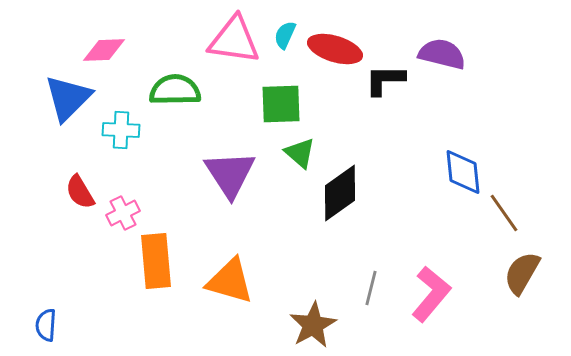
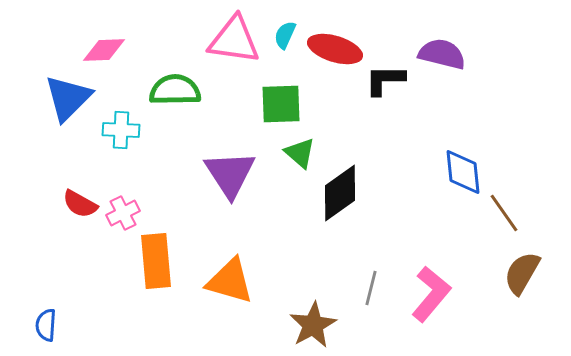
red semicircle: moved 12 px down; rotated 30 degrees counterclockwise
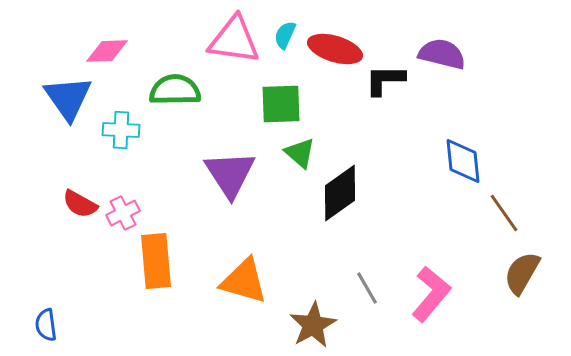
pink diamond: moved 3 px right, 1 px down
blue triangle: rotated 20 degrees counterclockwise
blue diamond: moved 11 px up
orange triangle: moved 14 px right
gray line: moved 4 px left; rotated 44 degrees counterclockwise
blue semicircle: rotated 12 degrees counterclockwise
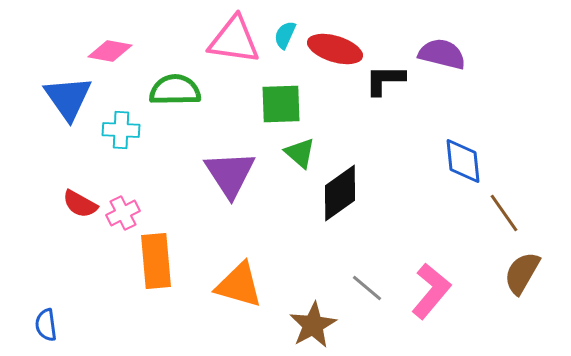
pink diamond: moved 3 px right; rotated 12 degrees clockwise
orange triangle: moved 5 px left, 4 px down
gray line: rotated 20 degrees counterclockwise
pink L-shape: moved 3 px up
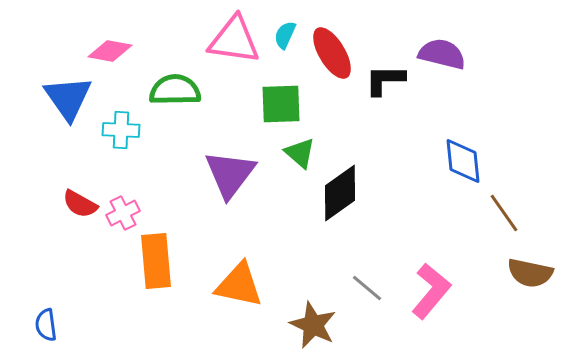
red ellipse: moved 3 px left, 4 px down; rotated 42 degrees clockwise
purple triangle: rotated 10 degrees clockwise
brown semicircle: moved 8 px right; rotated 108 degrees counterclockwise
orange triangle: rotated 4 degrees counterclockwise
brown star: rotated 18 degrees counterclockwise
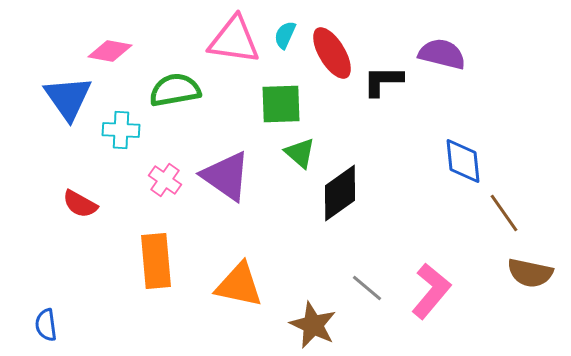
black L-shape: moved 2 px left, 1 px down
green semicircle: rotated 9 degrees counterclockwise
purple triangle: moved 4 px left, 2 px down; rotated 32 degrees counterclockwise
pink cross: moved 42 px right, 33 px up; rotated 28 degrees counterclockwise
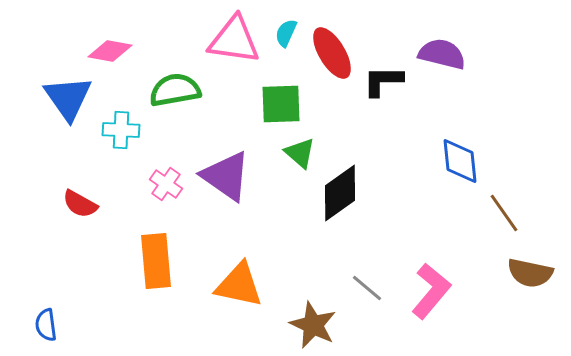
cyan semicircle: moved 1 px right, 2 px up
blue diamond: moved 3 px left
pink cross: moved 1 px right, 4 px down
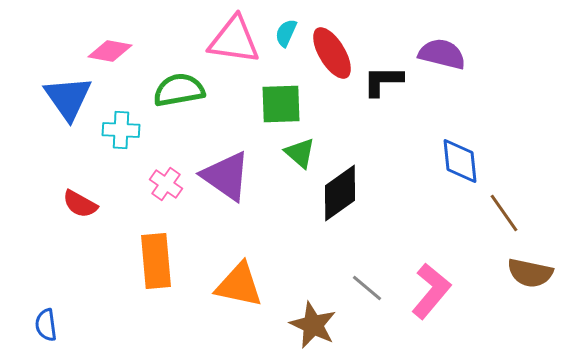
green semicircle: moved 4 px right
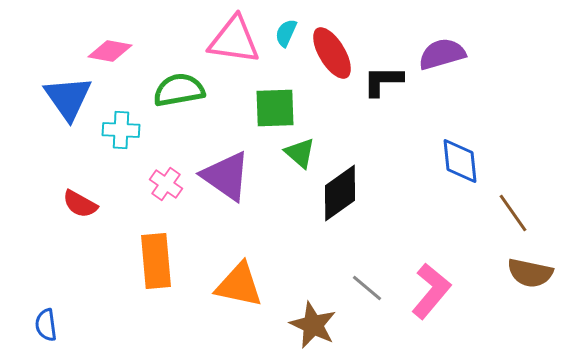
purple semicircle: rotated 30 degrees counterclockwise
green square: moved 6 px left, 4 px down
brown line: moved 9 px right
